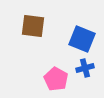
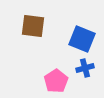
pink pentagon: moved 2 px down; rotated 10 degrees clockwise
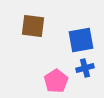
blue square: moved 1 px left, 1 px down; rotated 32 degrees counterclockwise
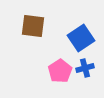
blue square: moved 2 px up; rotated 24 degrees counterclockwise
pink pentagon: moved 4 px right, 10 px up
